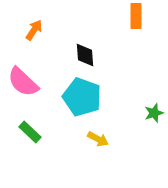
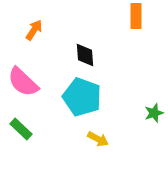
green rectangle: moved 9 px left, 3 px up
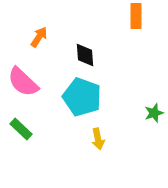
orange arrow: moved 5 px right, 7 px down
yellow arrow: rotated 50 degrees clockwise
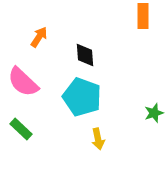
orange rectangle: moved 7 px right
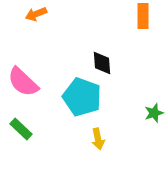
orange arrow: moved 3 px left, 23 px up; rotated 145 degrees counterclockwise
black diamond: moved 17 px right, 8 px down
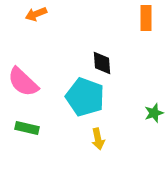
orange rectangle: moved 3 px right, 2 px down
cyan pentagon: moved 3 px right
green rectangle: moved 6 px right, 1 px up; rotated 30 degrees counterclockwise
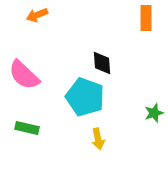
orange arrow: moved 1 px right, 1 px down
pink semicircle: moved 1 px right, 7 px up
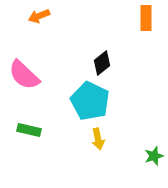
orange arrow: moved 2 px right, 1 px down
black diamond: rotated 55 degrees clockwise
cyan pentagon: moved 5 px right, 4 px down; rotated 6 degrees clockwise
green star: moved 43 px down
green rectangle: moved 2 px right, 2 px down
